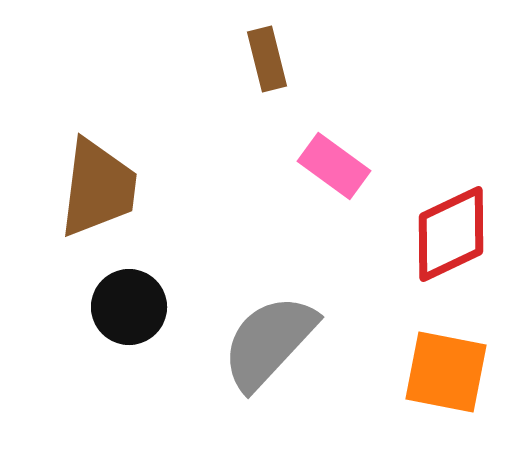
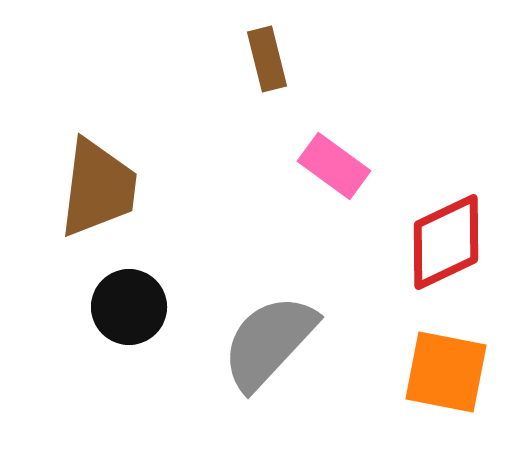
red diamond: moved 5 px left, 8 px down
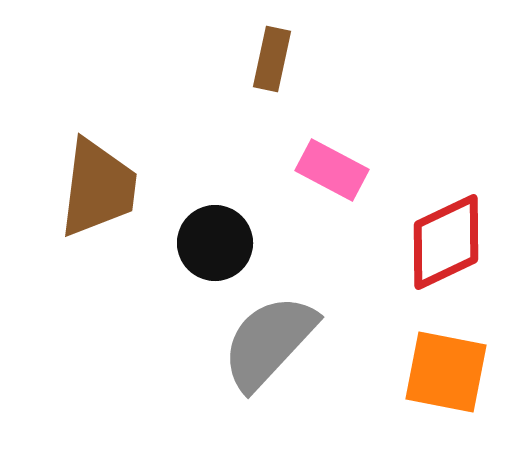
brown rectangle: moved 5 px right; rotated 26 degrees clockwise
pink rectangle: moved 2 px left, 4 px down; rotated 8 degrees counterclockwise
black circle: moved 86 px right, 64 px up
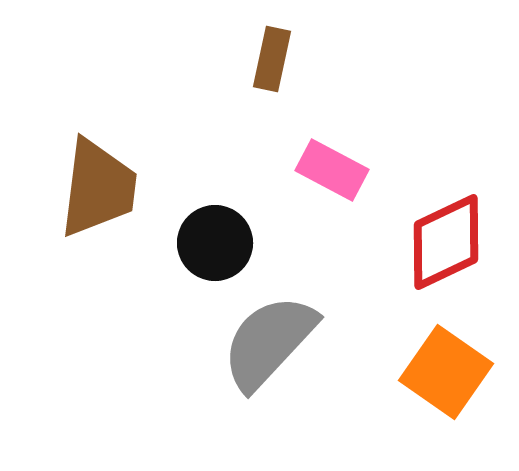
orange square: rotated 24 degrees clockwise
